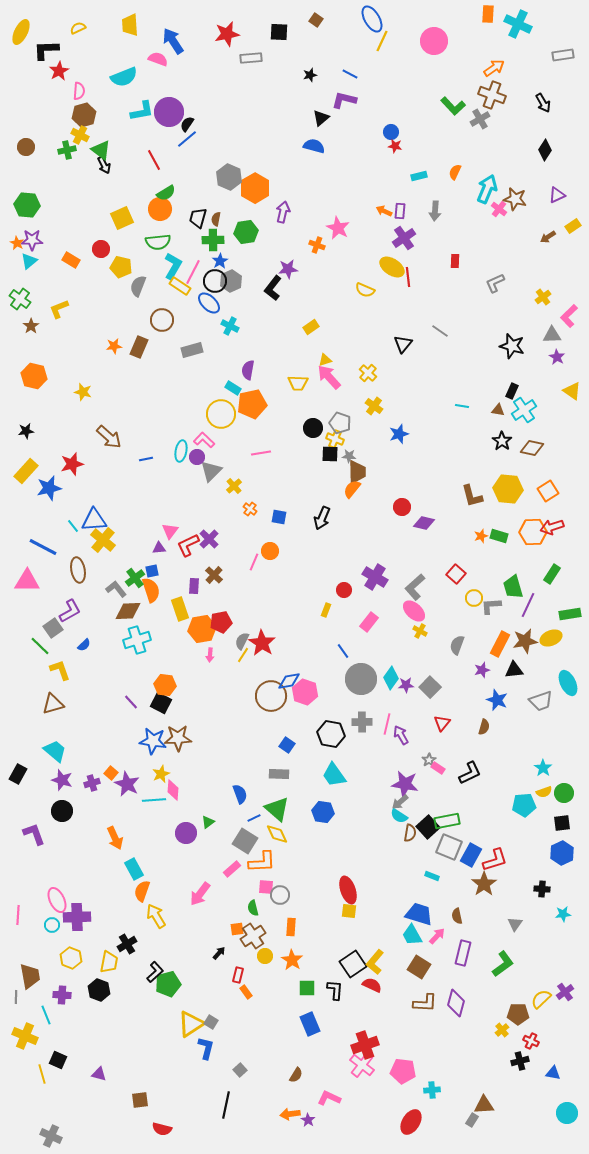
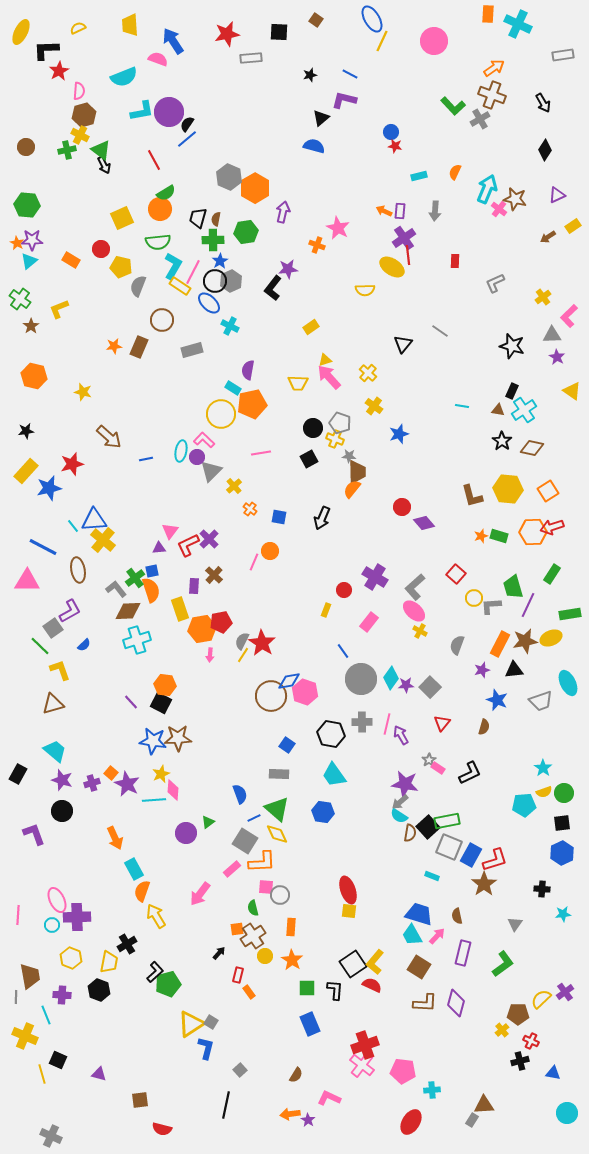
red line at (408, 277): moved 22 px up
yellow semicircle at (365, 290): rotated 24 degrees counterclockwise
black square at (330, 454): moved 21 px left, 5 px down; rotated 30 degrees counterclockwise
purple diamond at (424, 523): rotated 35 degrees clockwise
orange rectangle at (246, 992): moved 3 px right
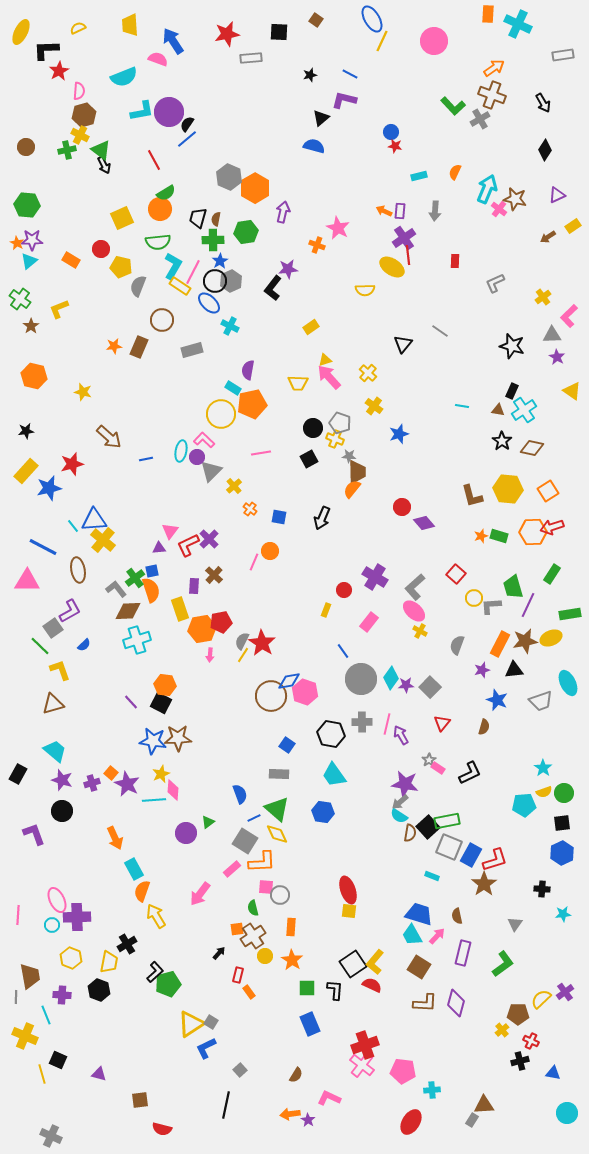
blue L-shape at (206, 1048): rotated 130 degrees counterclockwise
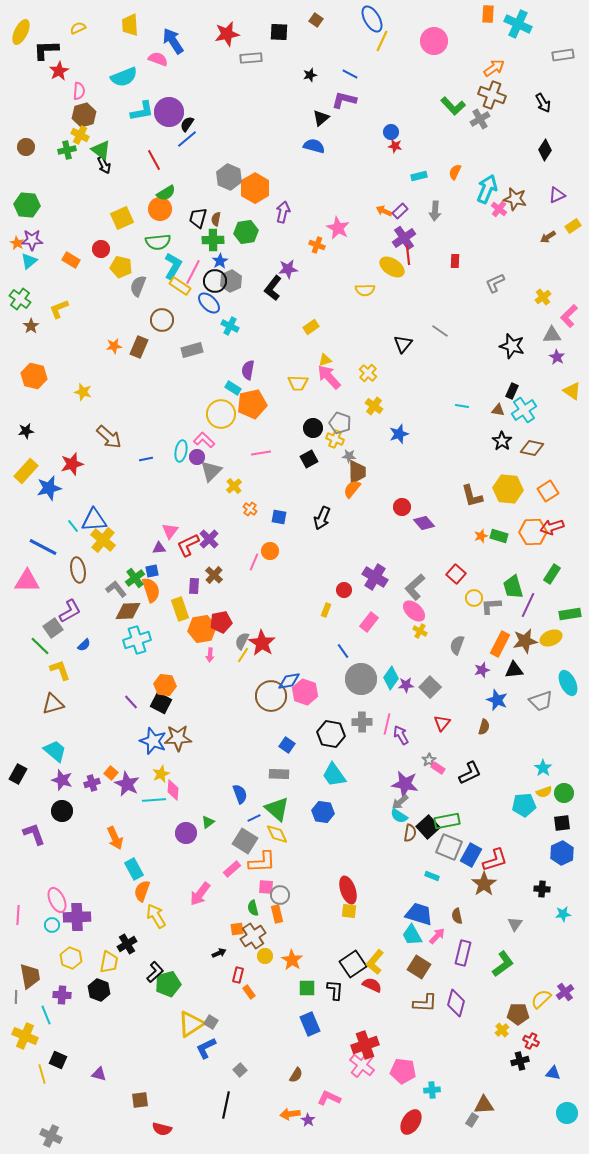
purple rectangle at (400, 211): rotated 42 degrees clockwise
blue star at (153, 741): rotated 12 degrees clockwise
orange rectangle at (291, 927): moved 14 px left, 13 px up; rotated 18 degrees counterclockwise
black arrow at (219, 953): rotated 24 degrees clockwise
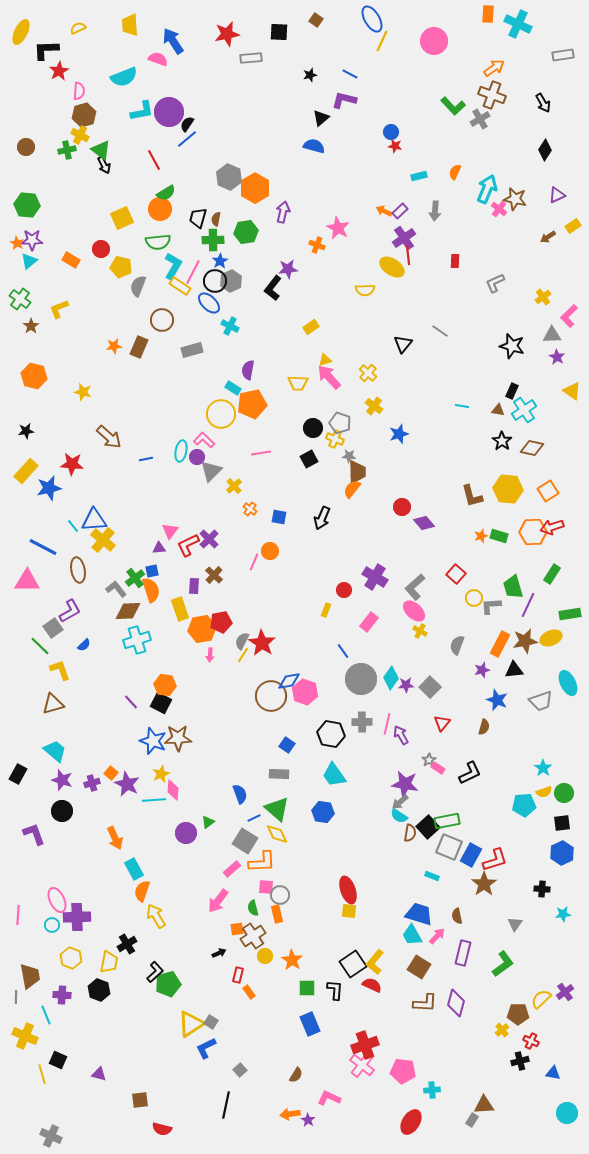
red star at (72, 464): rotated 20 degrees clockwise
pink arrow at (200, 894): moved 18 px right, 7 px down
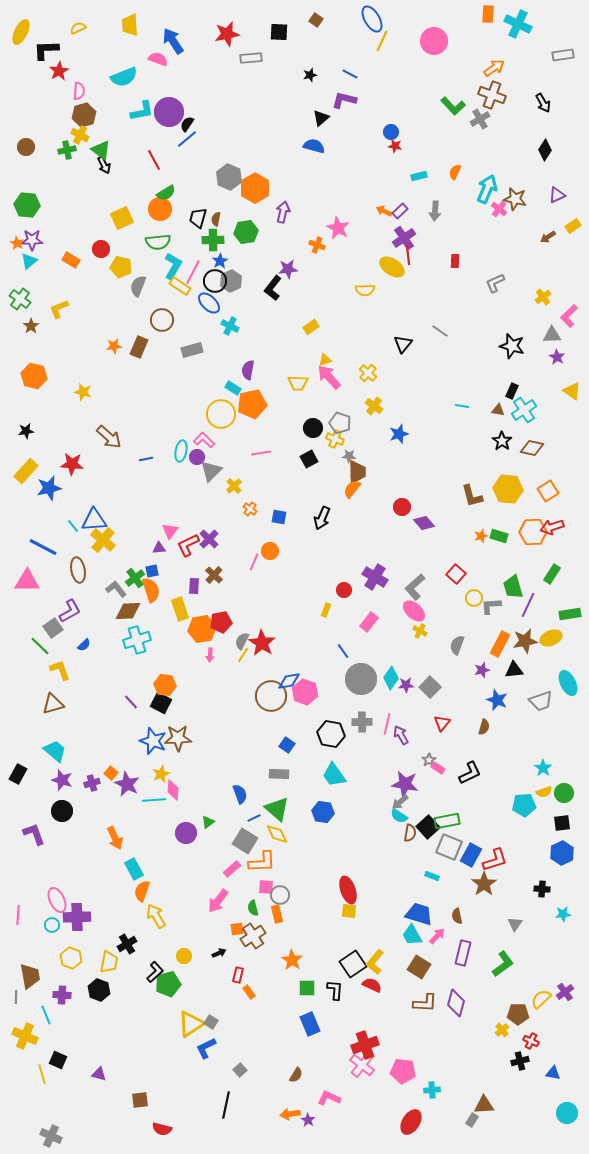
yellow circle at (265, 956): moved 81 px left
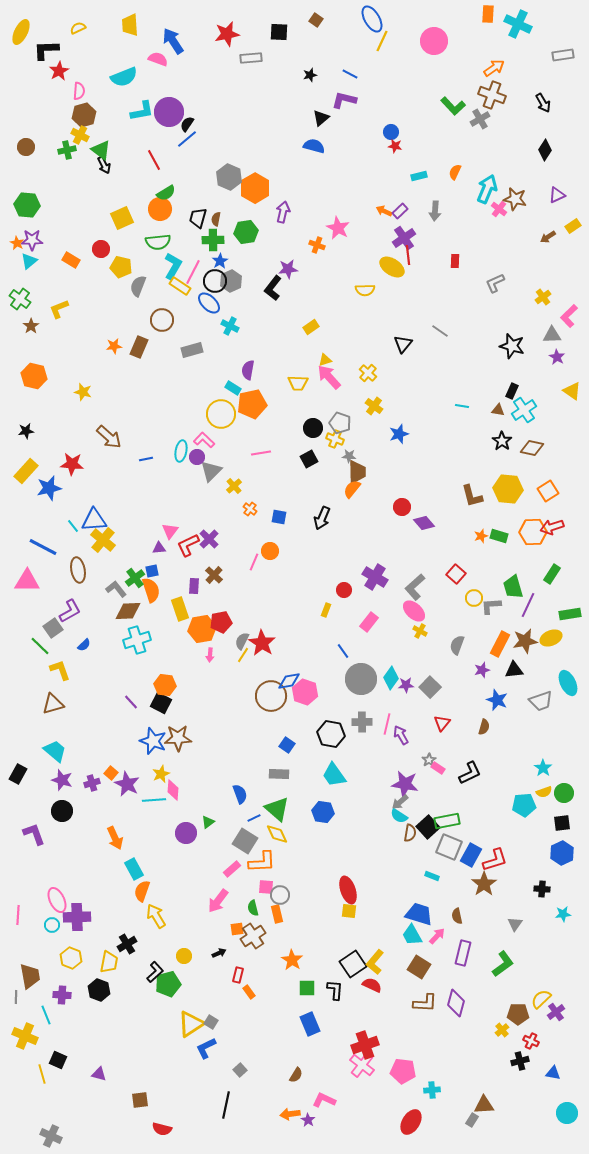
purple cross at (565, 992): moved 9 px left, 20 px down
pink L-shape at (329, 1098): moved 5 px left, 2 px down
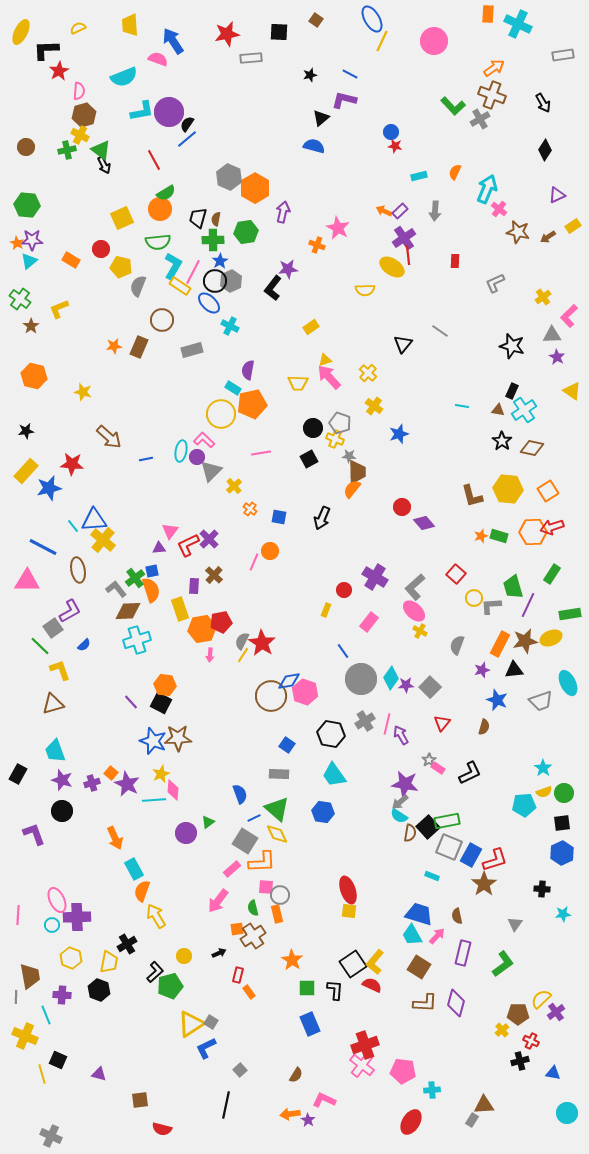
brown star at (515, 199): moved 3 px right, 33 px down
gray cross at (362, 722): moved 3 px right, 1 px up; rotated 30 degrees counterclockwise
cyan trapezoid at (55, 751): rotated 150 degrees counterclockwise
green pentagon at (168, 984): moved 2 px right, 2 px down
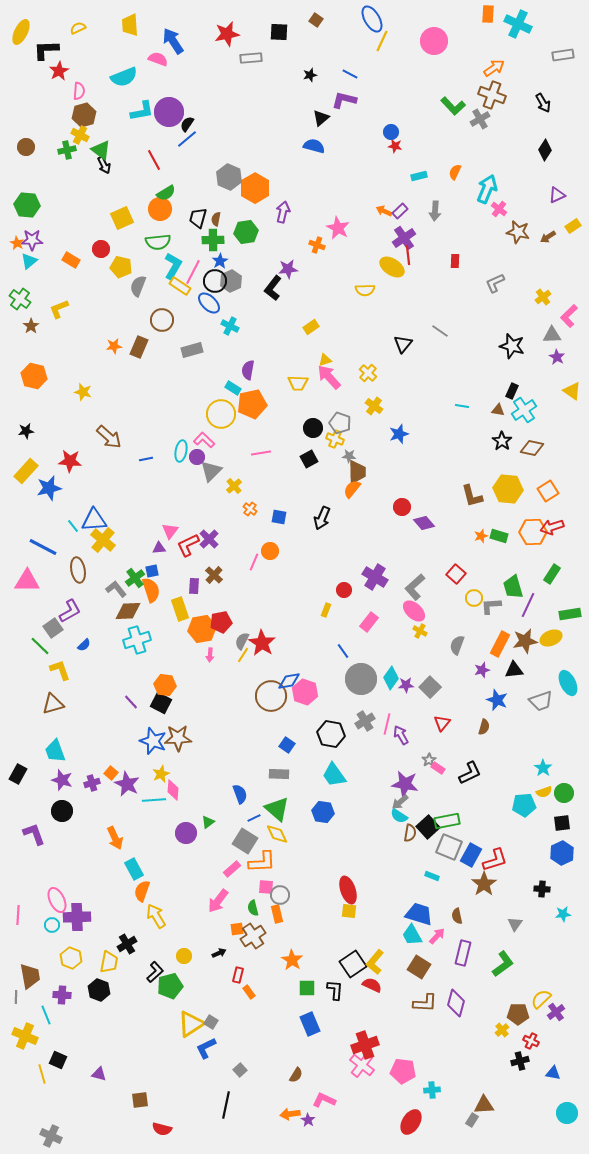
red star at (72, 464): moved 2 px left, 3 px up
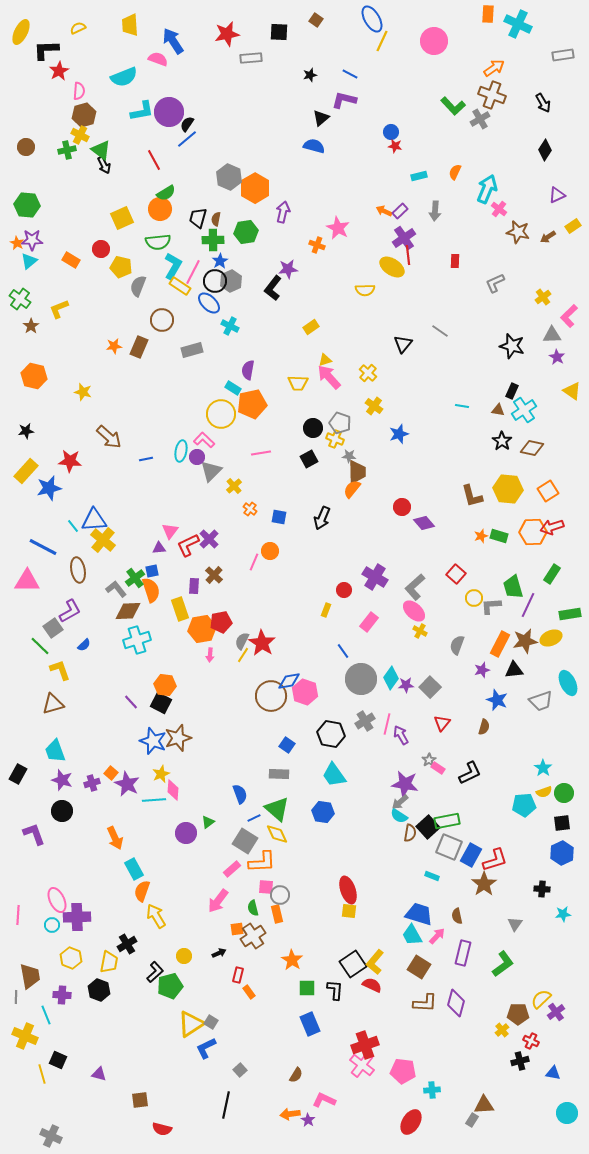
brown star at (178, 738): rotated 16 degrees counterclockwise
